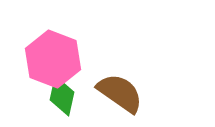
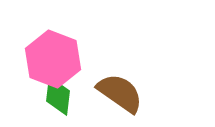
green diamond: moved 4 px left; rotated 6 degrees counterclockwise
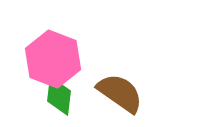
green diamond: moved 1 px right
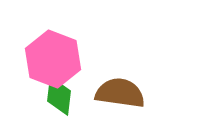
brown semicircle: rotated 27 degrees counterclockwise
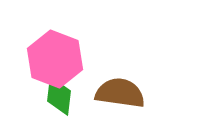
pink hexagon: moved 2 px right
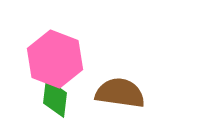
green diamond: moved 4 px left, 2 px down
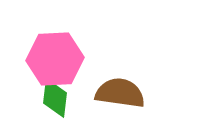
pink hexagon: rotated 24 degrees counterclockwise
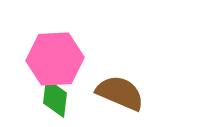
brown semicircle: rotated 15 degrees clockwise
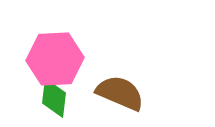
green diamond: moved 1 px left
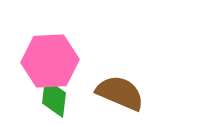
pink hexagon: moved 5 px left, 2 px down
